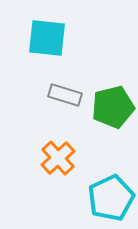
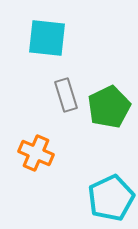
gray rectangle: moved 1 px right; rotated 56 degrees clockwise
green pentagon: moved 4 px left; rotated 12 degrees counterclockwise
orange cross: moved 22 px left, 5 px up; rotated 24 degrees counterclockwise
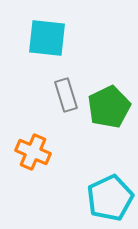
orange cross: moved 3 px left, 1 px up
cyan pentagon: moved 1 px left
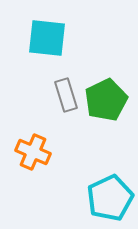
green pentagon: moved 3 px left, 7 px up
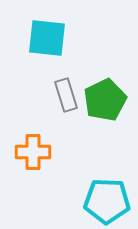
green pentagon: moved 1 px left
orange cross: rotated 24 degrees counterclockwise
cyan pentagon: moved 3 px left, 3 px down; rotated 27 degrees clockwise
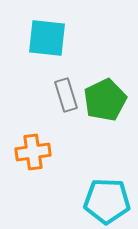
orange cross: rotated 8 degrees counterclockwise
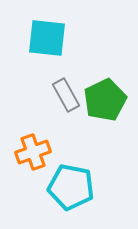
gray rectangle: rotated 12 degrees counterclockwise
orange cross: rotated 12 degrees counterclockwise
cyan pentagon: moved 36 px left, 14 px up; rotated 9 degrees clockwise
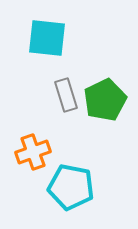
gray rectangle: rotated 12 degrees clockwise
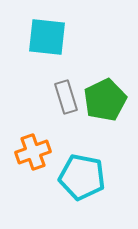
cyan square: moved 1 px up
gray rectangle: moved 2 px down
cyan pentagon: moved 11 px right, 10 px up
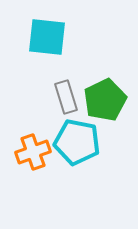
cyan pentagon: moved 5 px left, 35 px up
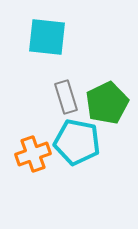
green pentagon: moved 2 px right, 3 px down
orange cross: moved 2 px down
